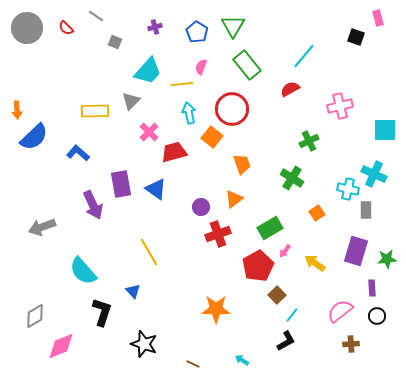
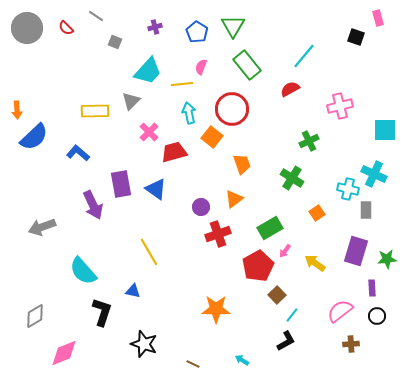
blue triangle at (133, 291): rotated 35 degrees counterclockwise
pink diamond at (61, 346): moved 3 px right, 7 px down
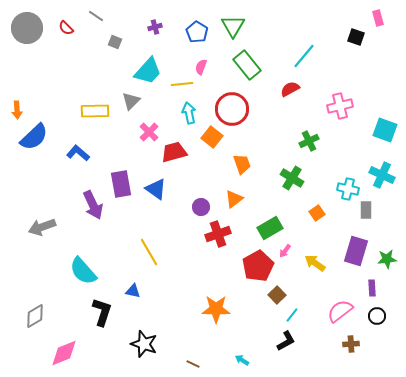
cyan square at (385, 130): rotated 20 degrees clockwise
cyan cross at (374, 174): moved 8 px right, 1 px down
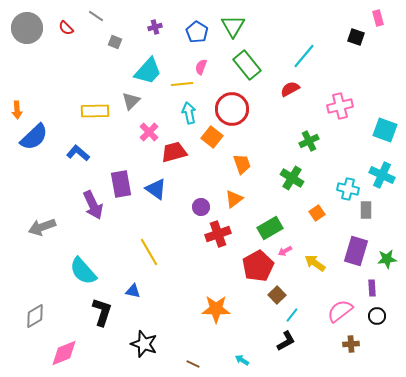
pink arrow at (285, 251): rotated 24 degrees clockwise
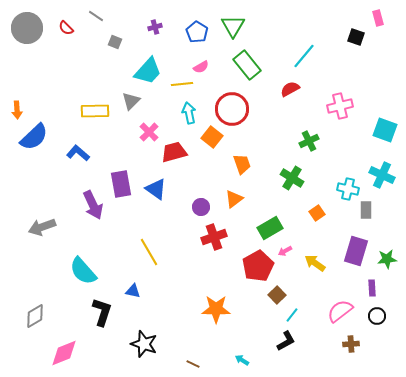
pink semicircle at (201, 67): rotated 140 degrees counterclockwise
red cross at (218, 234): moved 4 px left, 3 px down
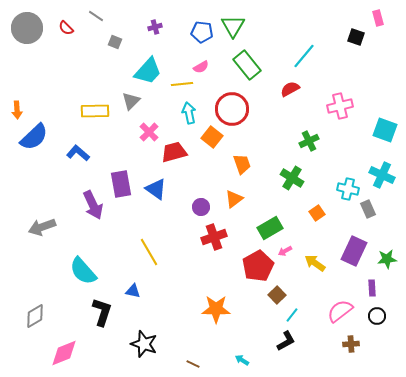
blue pentagon at (197, 32): moved 5 px right; rotated 25 degrees counterclockwise
gray rectangle at (366, 210): moved 2 px right, 1 px up; rotated 24 degrees counterclockwise
purple rectangle at (356, 251): moved 2 px left; rotated 8 degrees clockwise
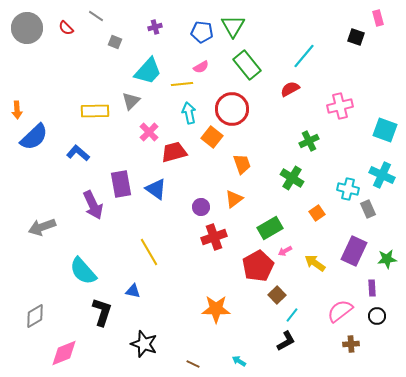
cyan arrow at (242, 360): moved 3 px left, 1 px down
